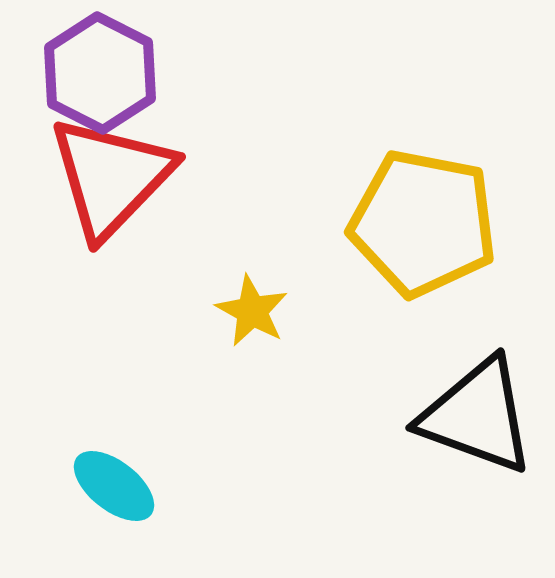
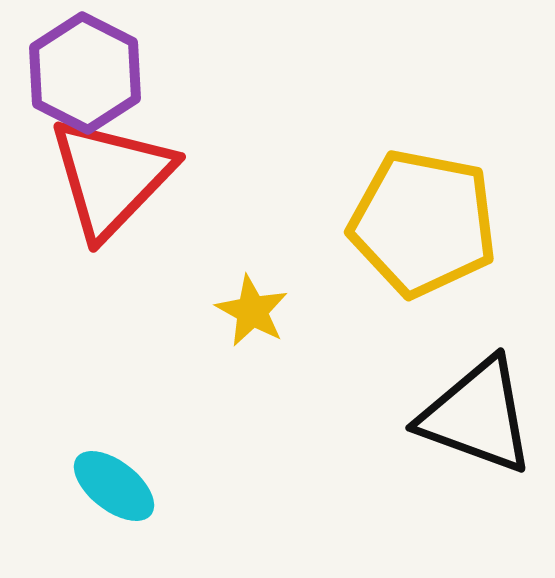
purple hexagon: moved 15 px left
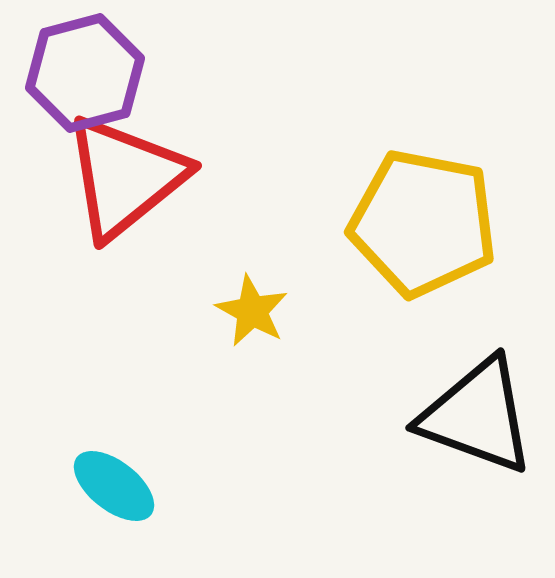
purple hexagon: rotated 18 degrees clockwise
red triangle: moved 14 px right; rotated 7 degrees clockwise
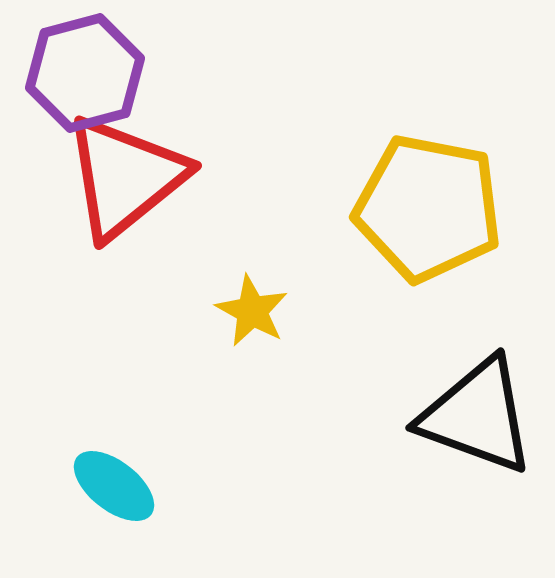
yellow pentagon: moved 5 px right, 15 px up
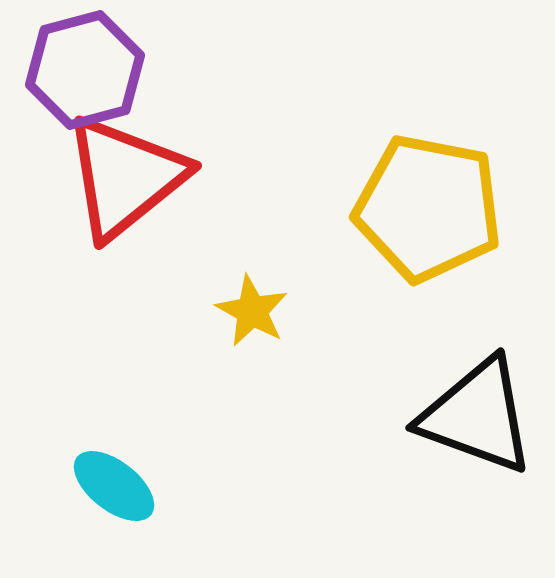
purple hexagon: moved 3 px up
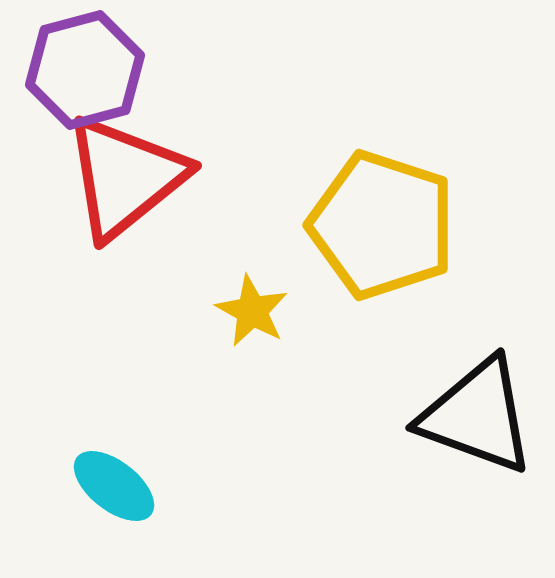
yellow pentagon: moved 46 px left, 17 px down; rotated 7 degrees clockwise
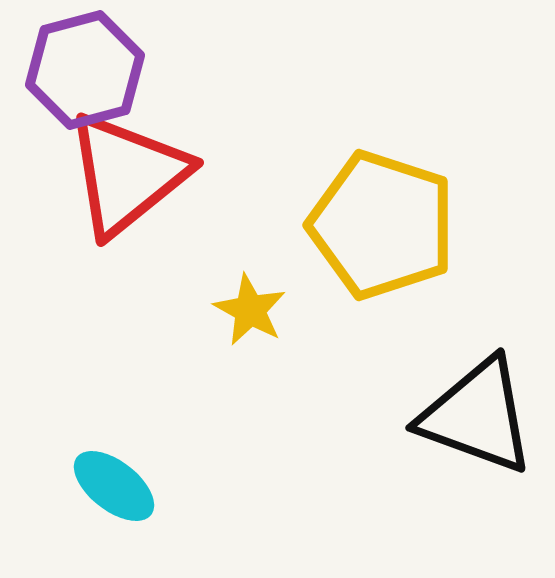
red triangle: moved 2 px right, 3 px up
yellow star: moved 2 px left, 1 px up
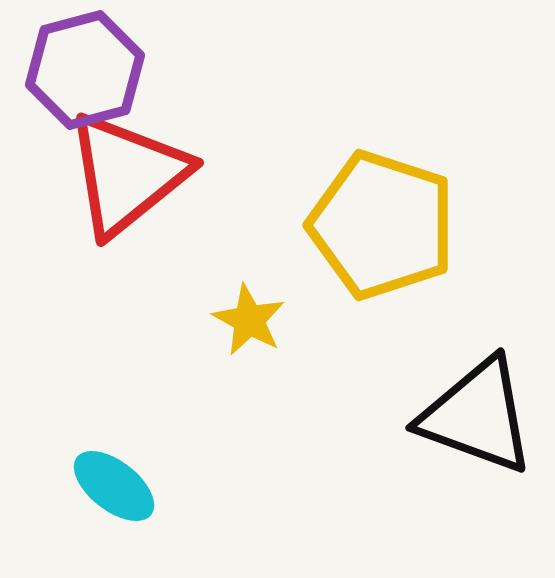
yellow star: moved 1 px left, 10 px down
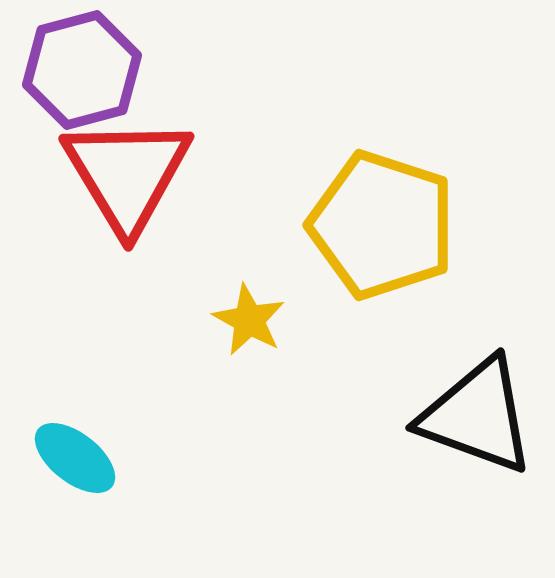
purple hexagon: moved 3 px left
red triangle: rotated 22 degrees counterclockwise
cyan ellipse: moved 39 px left, 28 px up
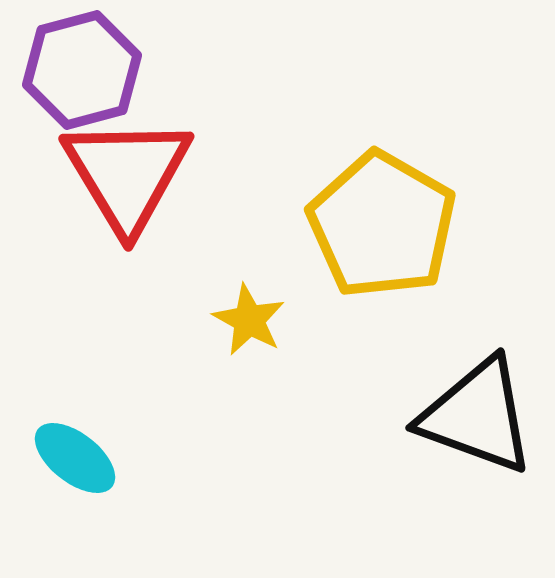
yellow pentagon: rotated 12 degrees clockwise
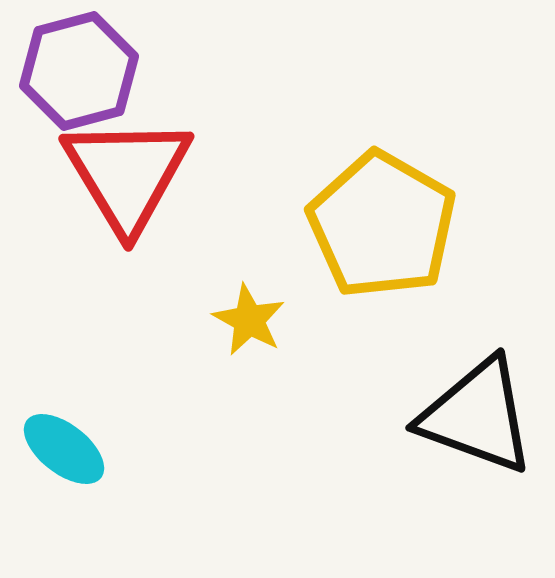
purple hexagon: moved 3 px left, 1 px down
cyan ellipse: moved 11 px left, 9 px up
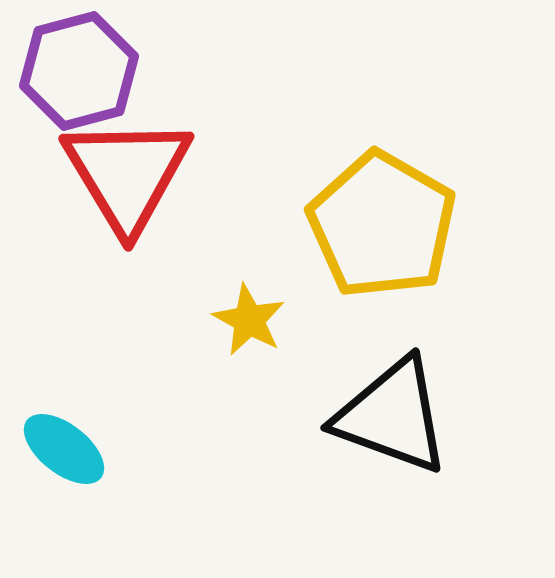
black triangle: moved 85 px left
